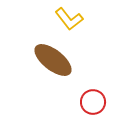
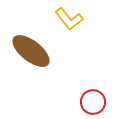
brown ellipse: moved 22 px left, 9 px up
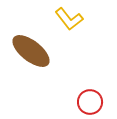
red circle: moved 3 px left
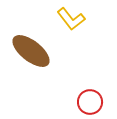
yellow L-shape: moved 2 px right
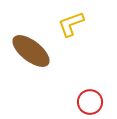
yellow L-shape: moved 5 px down; rotated 108 degrees clockwise
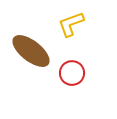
red circle: moved 18 px left, 29 px up
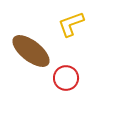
red circle: moved 6 px left, 5 px down
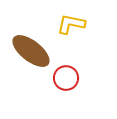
yellow L-shape: rotated 32 degrees clockwise
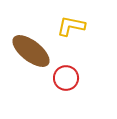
yellow L-shape: moved 2 px down
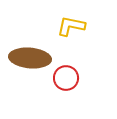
brown ellipse: moved 1 px left, 7 px down; rotated 33 degrees counterclockwise
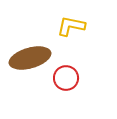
brown ellipse: rotated 21 degrees counterclockwise
